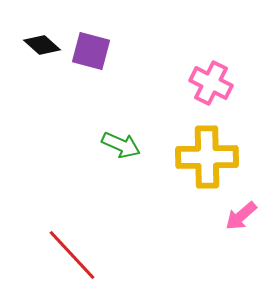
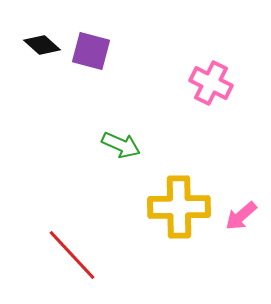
yellow cross: moved 28 px left, 50 px down
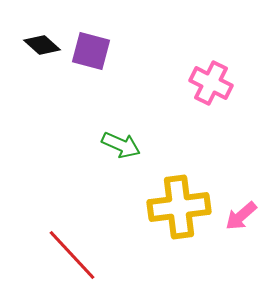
yellow cross: rotated 6 degrees counterclockwise
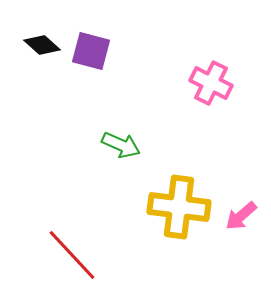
yellow cross: rotated 14 degrees clockwise
